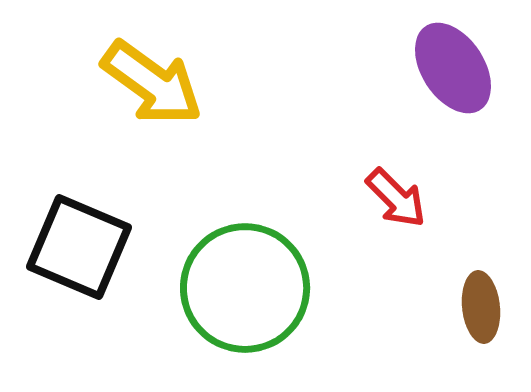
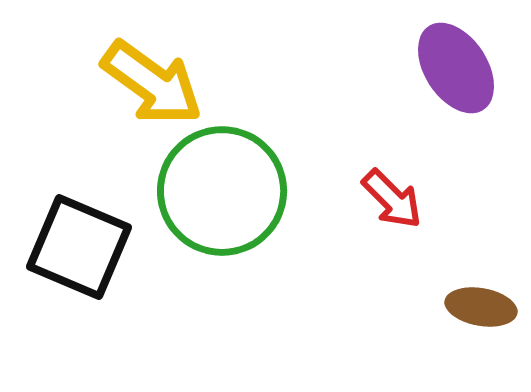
purple ellipse: moved 3 px right
red arrow: moved 4 px left, 1 px down
green circle: moved 23 px left, 97 px up
brown ellipse: rotated 74 degrees counterclockwise
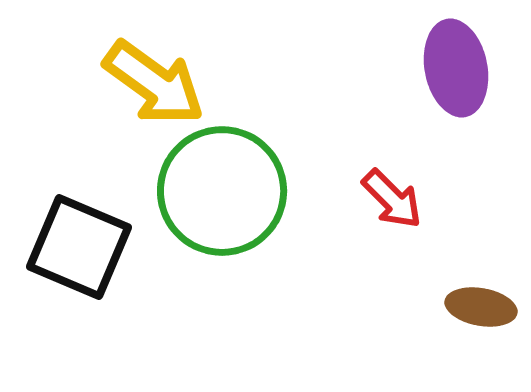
purple ellipse: rotated 22 degrees clockwise
yellow arrow: moved 2 px right
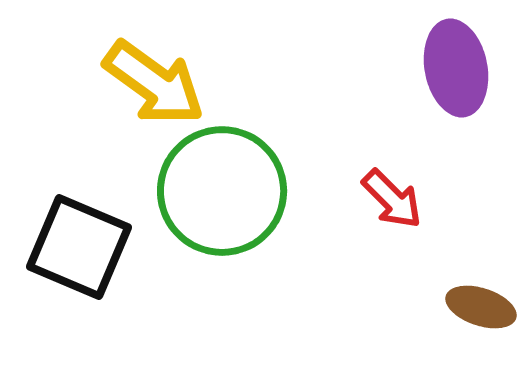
brown ellipse: rotated 8 degrees clockwise
